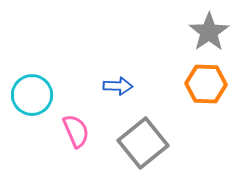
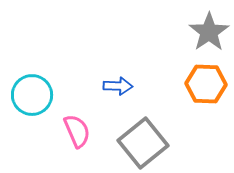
pink semicircle: moved 1 px right
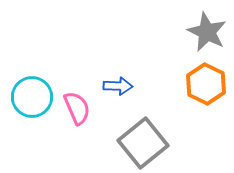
gray star: moved 2 px left; rotated 12 degrees counterclockwise
orange hexagon: rotated 24 degrees clockwise
cyan circle: moved 2 px down
pink semicircle: moved 23 px up
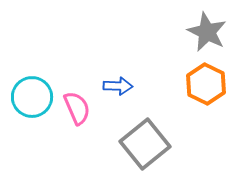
gray square: moved 2 px right, 1 px down
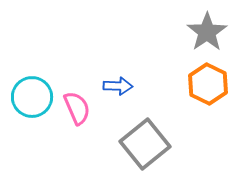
gray star: rotated 12 degrees clockwise
orange hexagon: moved 2 px right
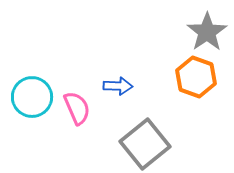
orange hexagon: moved 12 px left, 7 px up; rotated 6 degrees counterclockwise
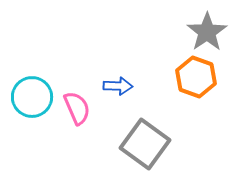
gray square: rotated 15 degrees counterclockwise
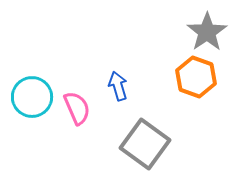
blue arrow: rotated 108 degrees counterclockwise
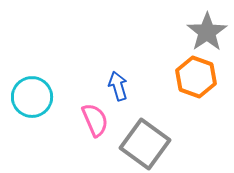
pink semicircle: moved 18 px right, 12 px down
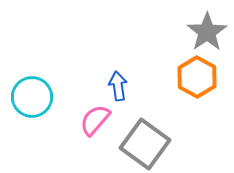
orange hexagon: moved 1 px right; rotated 9 degrees clockwise
blue arrow: rotated 8 degrees clockwise
pink semicircle: rotated 116 degrees counterclockwise
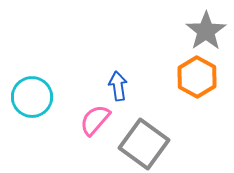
gray star: moved 1 px left, 1 px up
gray square: moved 1 px left
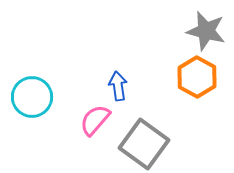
gray star: rotated 24 degrees counterclockwise
